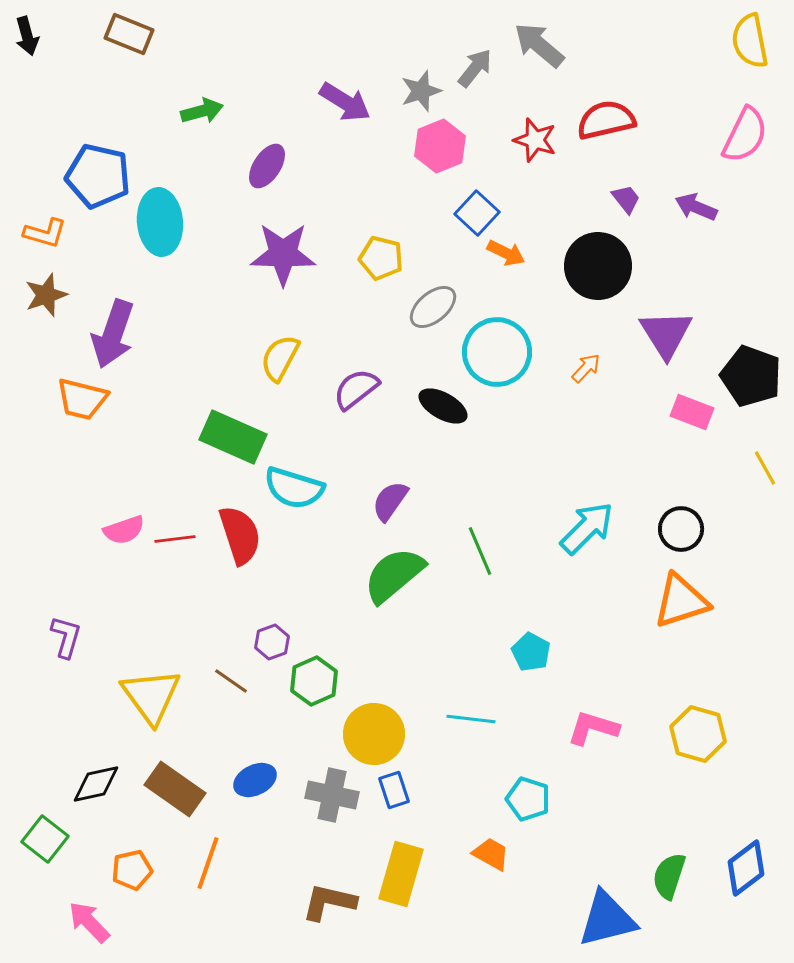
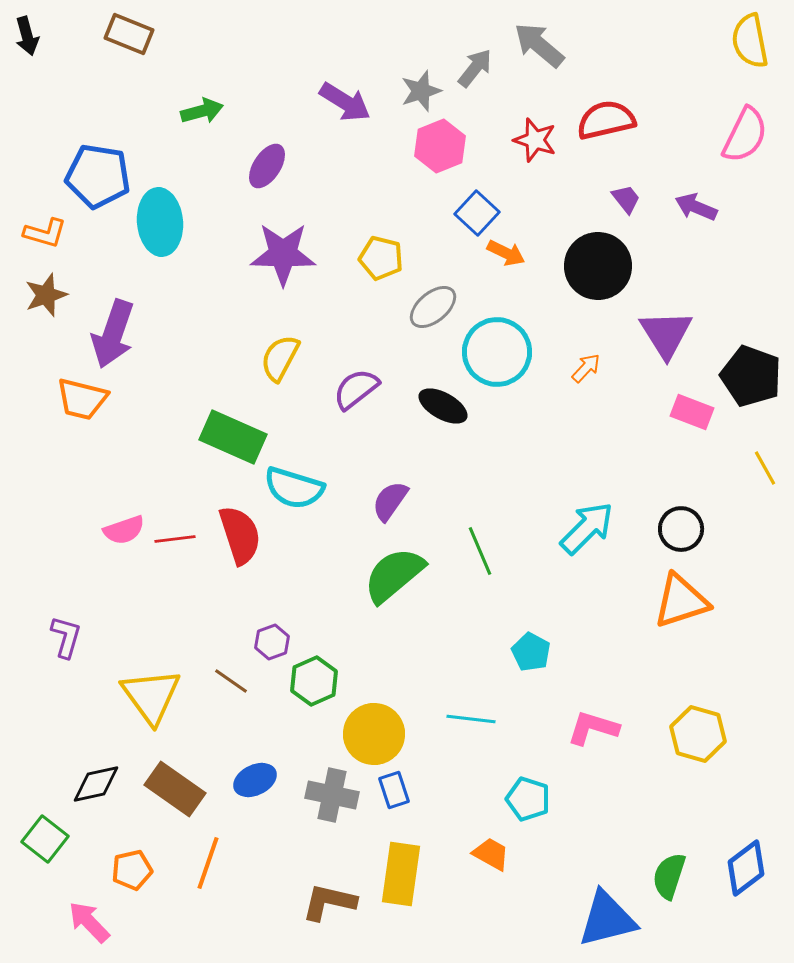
blue pentagon at (98, 176): rotated 4 degrees counterclockwise
yellow rectangle at (401, 874): rotated 8 degrees counterclockwise
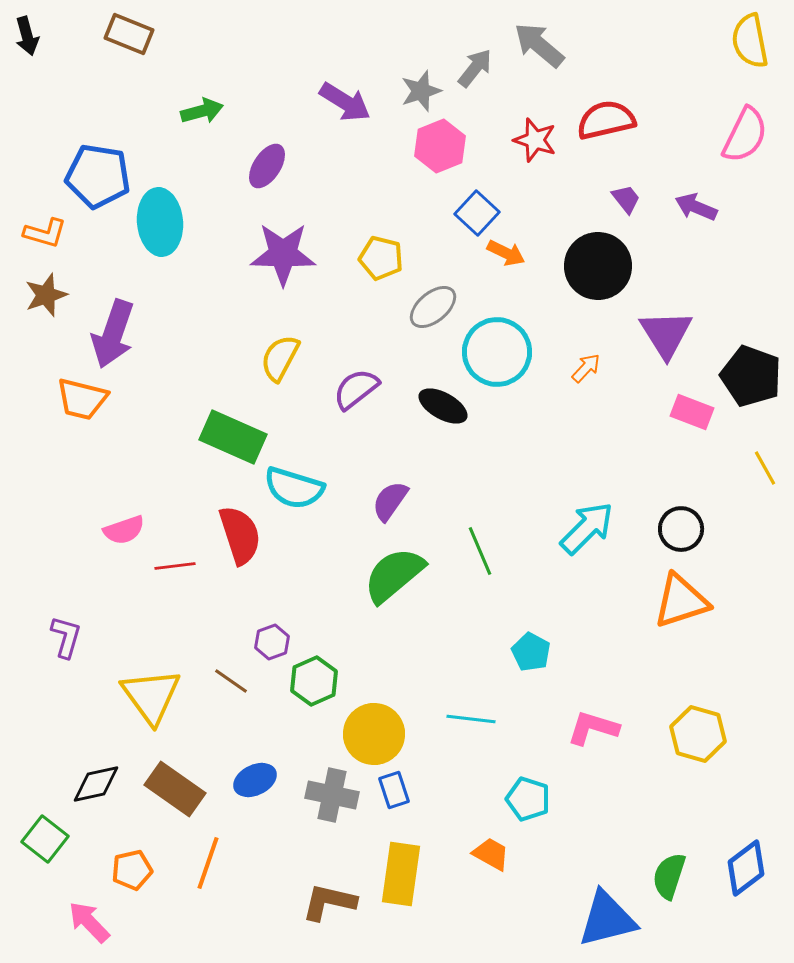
red line at (175, 539): moved 27 px down
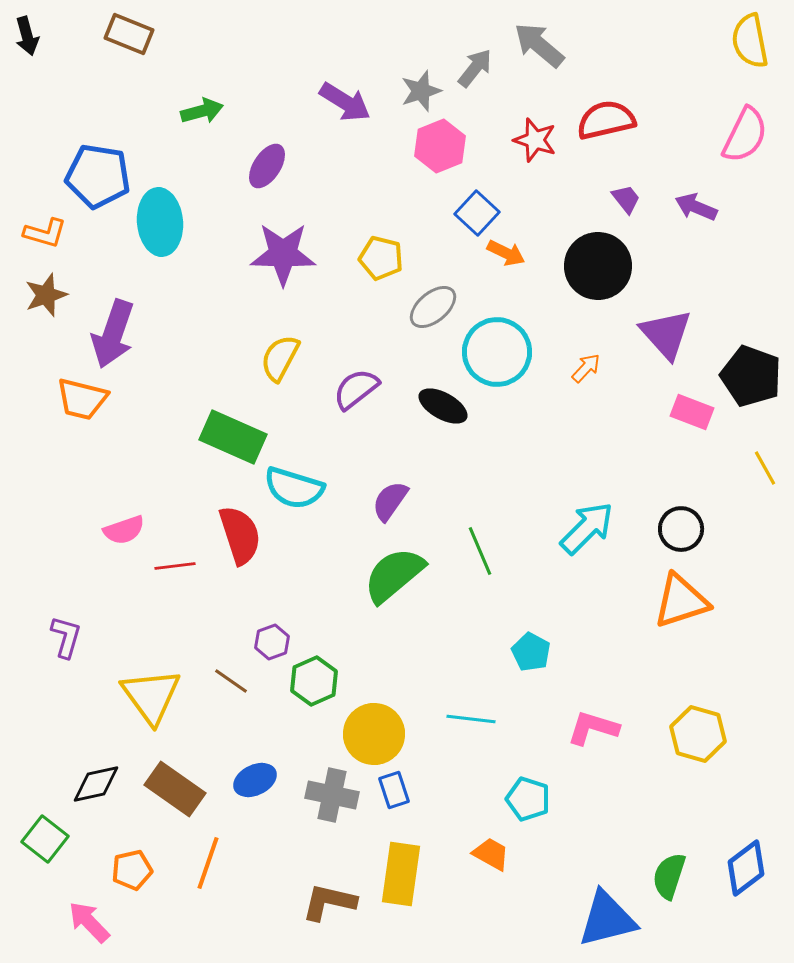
purple triangle at (666, 334): rotated 10 degrees counterclockwise
